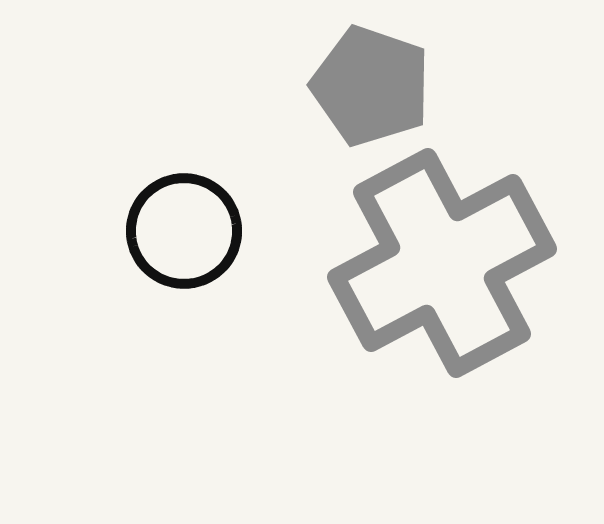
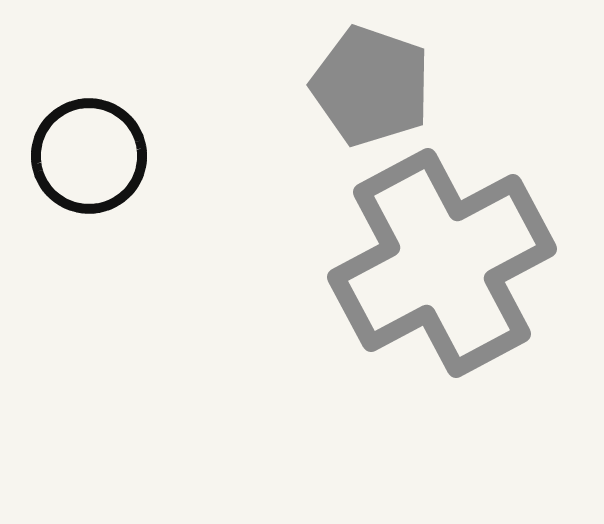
black circle: moved 95 px left, 75 px up
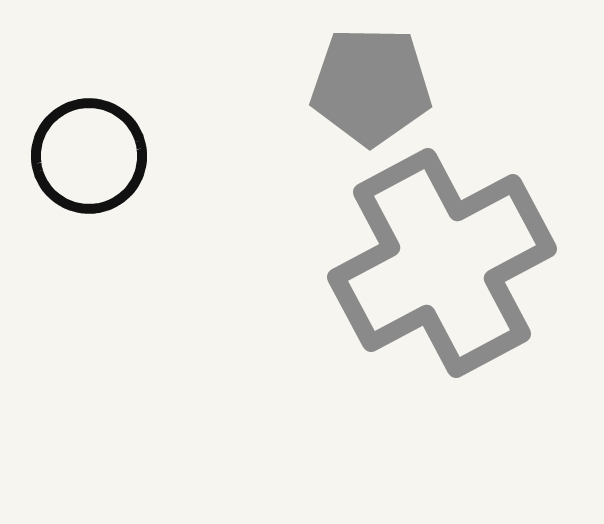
gray pentagon: rotated 18 degrees counterclockwise
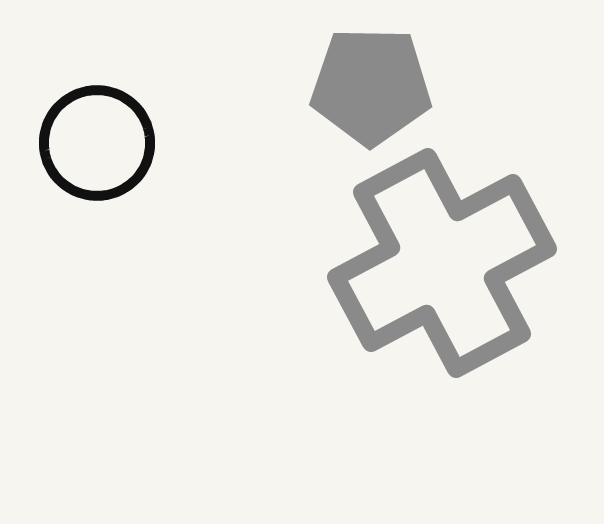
black circle: moved 8 px right, 13 px up
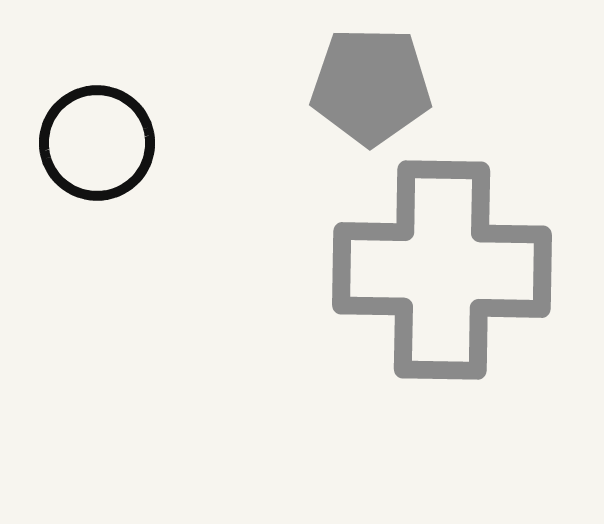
gray cross: moved 7 px down; rotated 29 degrees clockwise
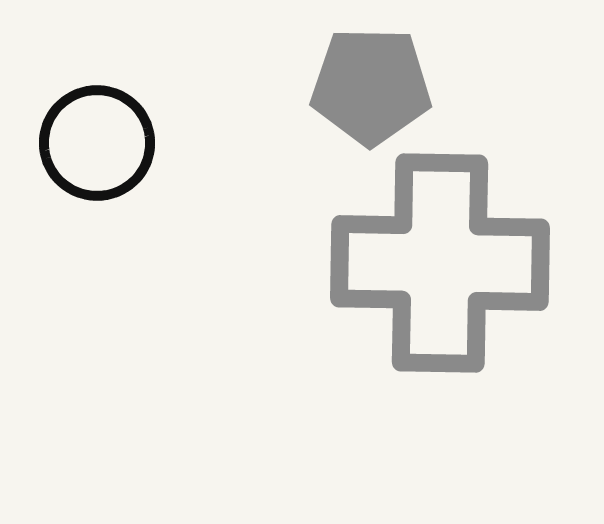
gray cross: moved 2 px left, 7 px up
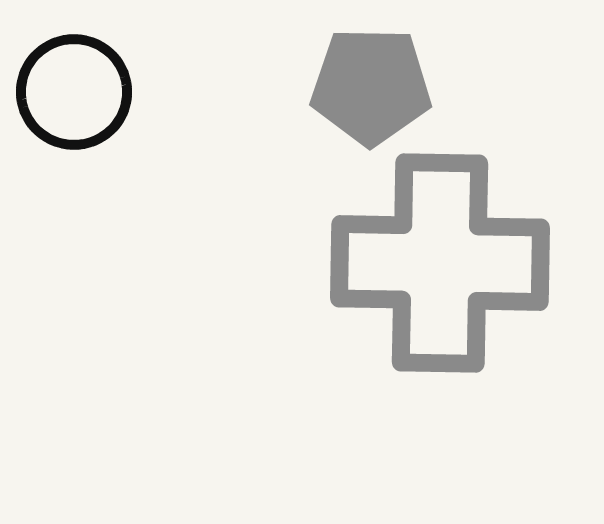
black circle: moved 23 px left, 51 px up
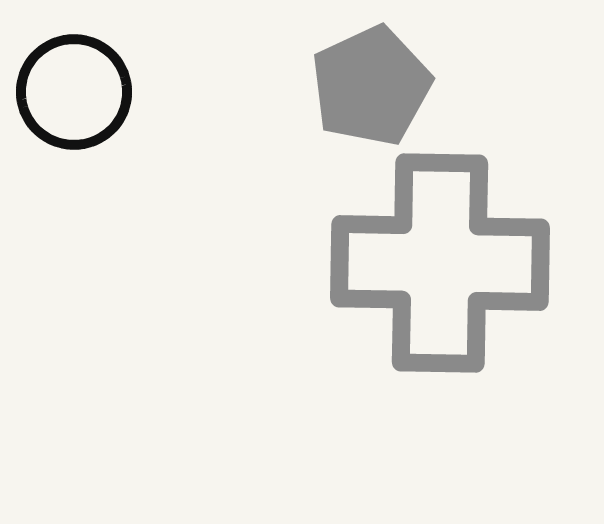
gray pentagon: rotated 26 degrees counterclockwise
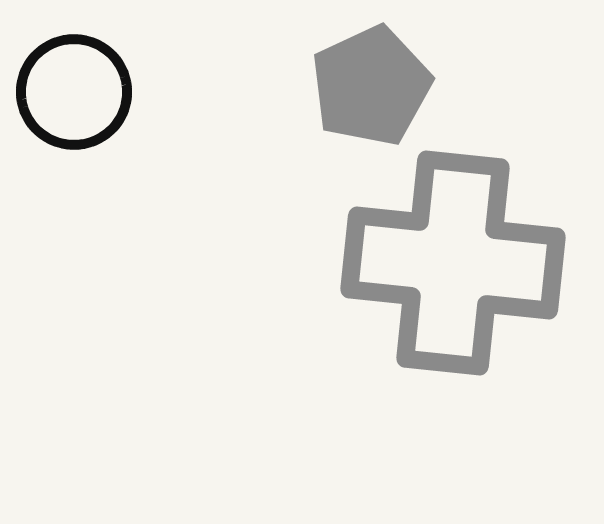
gray cross: moved 13 px right; rotated 5 degrees clockwise
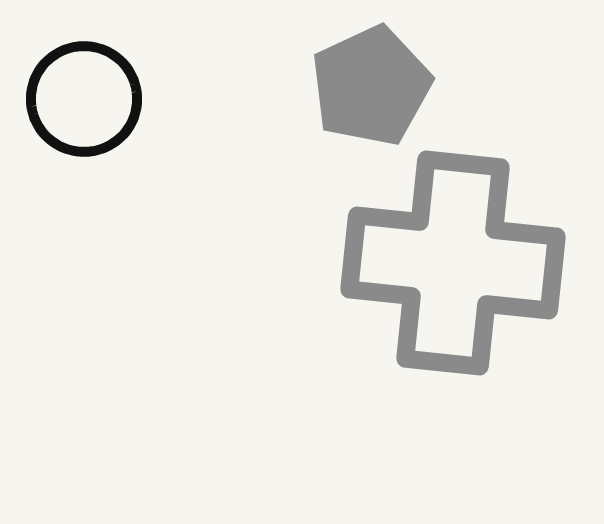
black circle: moved 10 px right, 7 px down
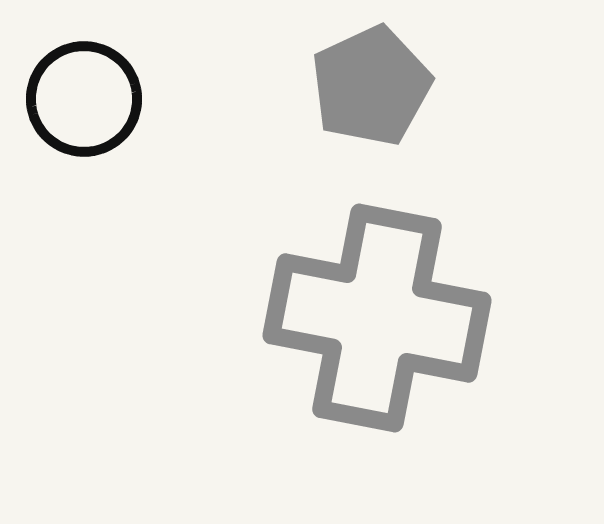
gray cross: moved 76 px left, 55 px down; rotated 5 degrees clockwise
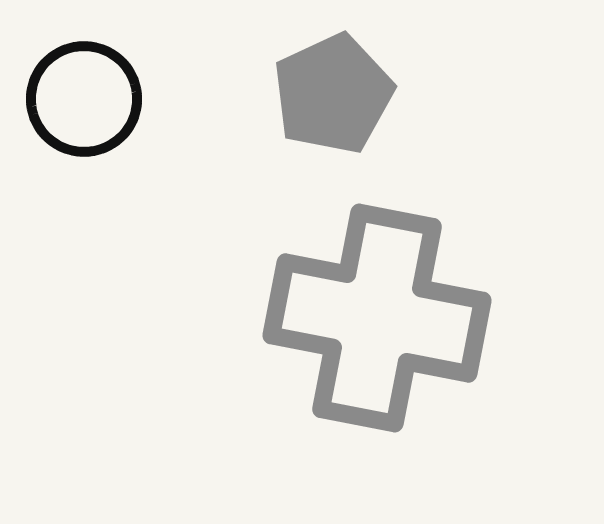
gray pentagon: moved 38 px left, 8 px down
